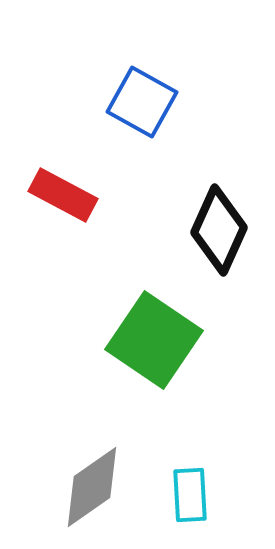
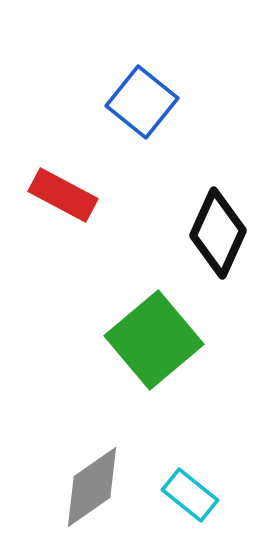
blue square: rotated 10 degrees clockwise
black diamond: moved 1 px left, 3 px down
green square: rotated 16 degrees clockwise
cyan rectangle: rotated 48 degrees counterclockwise
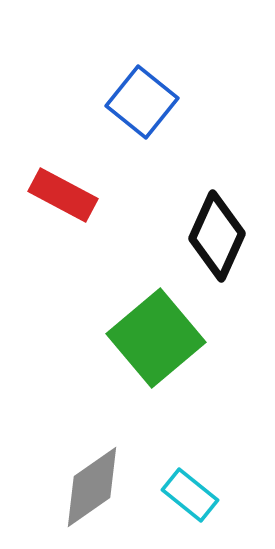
black diamond: moved 1 px left, 3 px down
green square: moved 2 px right, 2 px up
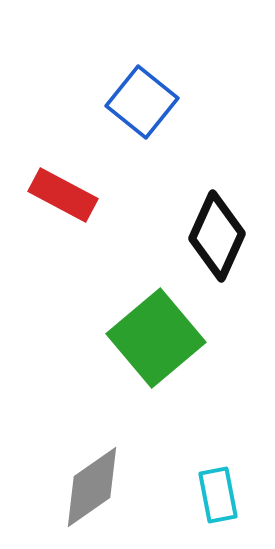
cyan rectangle: moved 28 px right; rotated 40 degrees clockwise
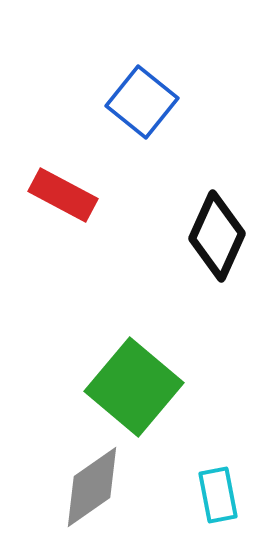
green square: moved 22 px left, 49 px down; rotated 10 degrees counterclockwise
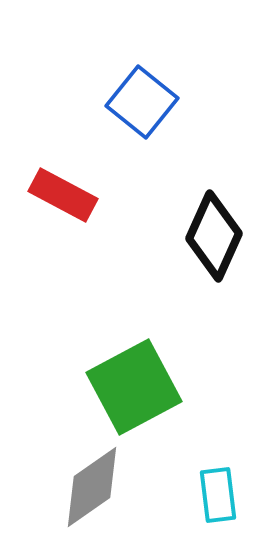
black diamond: moved 3 px left
green square: rotated 22 degrees clockwise
cyan rectangle: rotated 4 degrees clockwise
